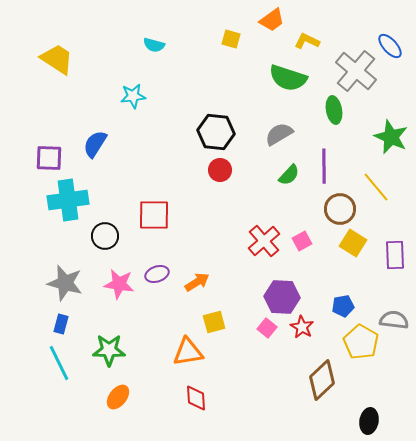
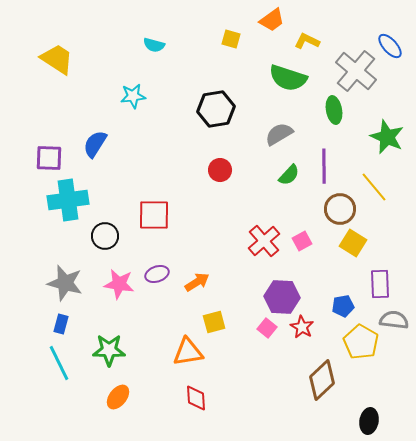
black hexagon at (216, 132): moved 23 px up; rotated 15 degrees counterclockwise
green star at (391, 137): moved 4 px left
yellow line at (376, 187): moved 2 px left
purple rectangle at (395, 255): moved 15 px left, 29 px down
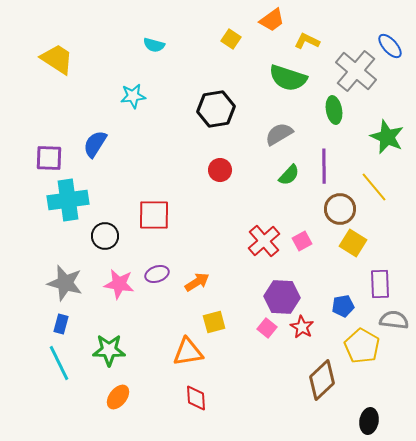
yellow square at (231, 39): rotated 18 degrees clockwise
yellow pentagon at (361, 342): moved 1 px right, 4 px down
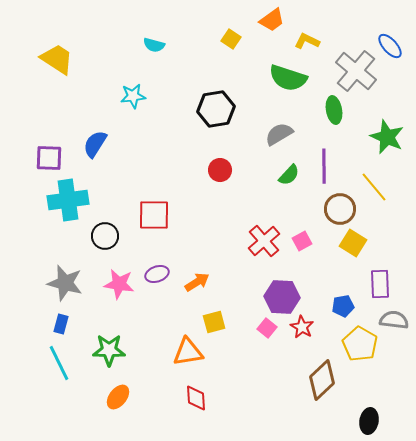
yellow pentagon at (362, 346): moved 2 px left, 2 px up
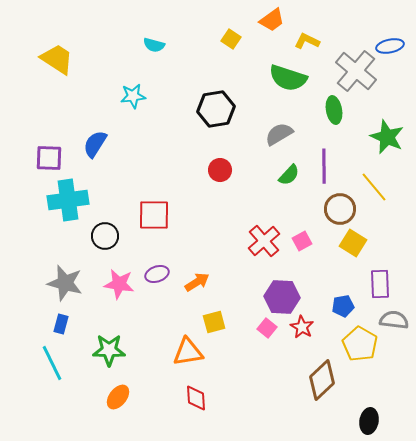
blue ellipse at (390, 46): rotated 60 degrees counterclockwise
cyan line at (59, 363): moved 7 px left
